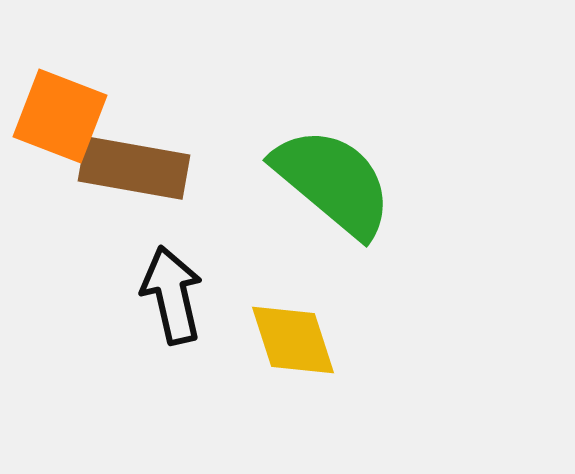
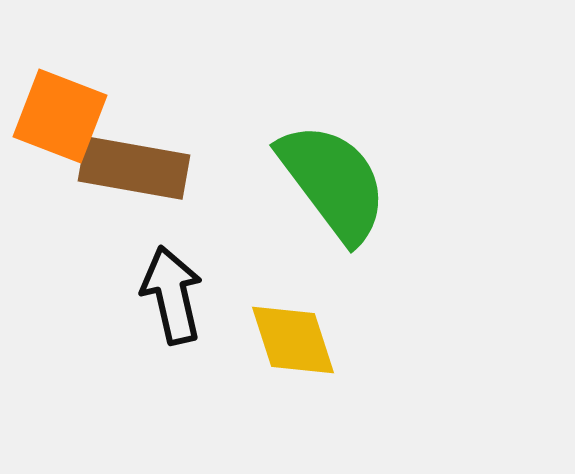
green semicircle: rotated 13 degrees clockwise
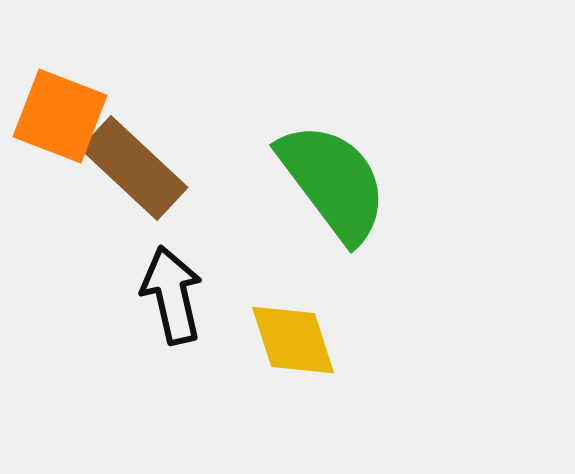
brown rectangle: rotated 33 degrees clockwise
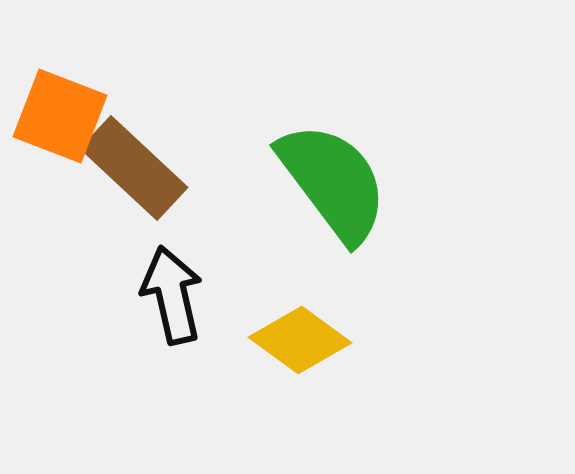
yellow diamond: moved 7 px right; rotated 36 degrees counterclockwise
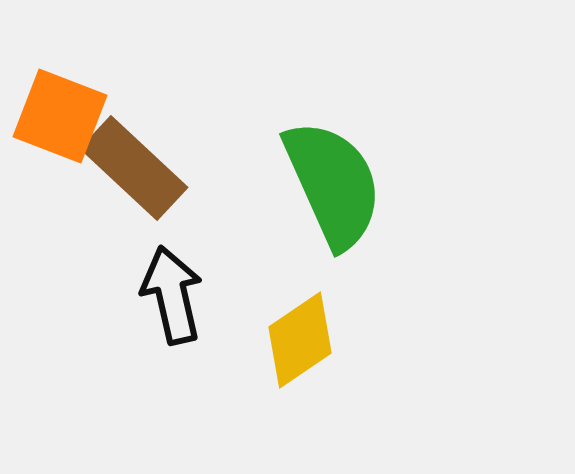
green semicircle: moved 2 px down; rotated 13 degrees clockwise
yellow diamond: rotated 70 degrees counterclockwise
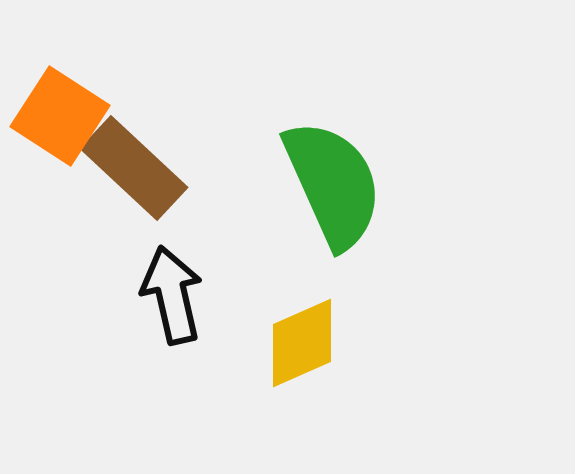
orange square: rotated 12 degrees clockwise
yellow diamond: moved 2 px right, 3 px down; rotated 10 degrees clockwise
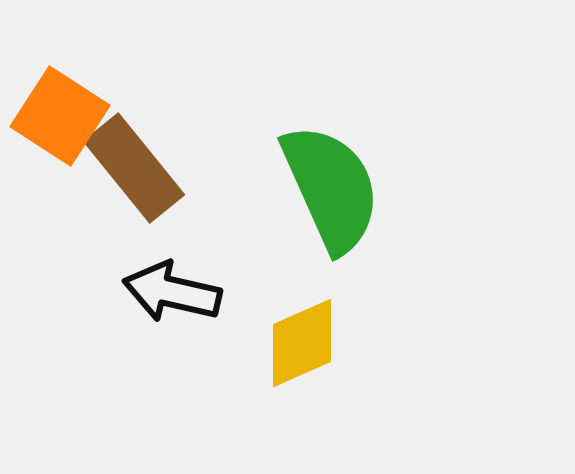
brown rectangle: rotated 8 degrees clockwise
green semicircle: moved 2 px left, 4 px down
black arrow: moved 3 px up; rotated 64 degrees counterclockwise
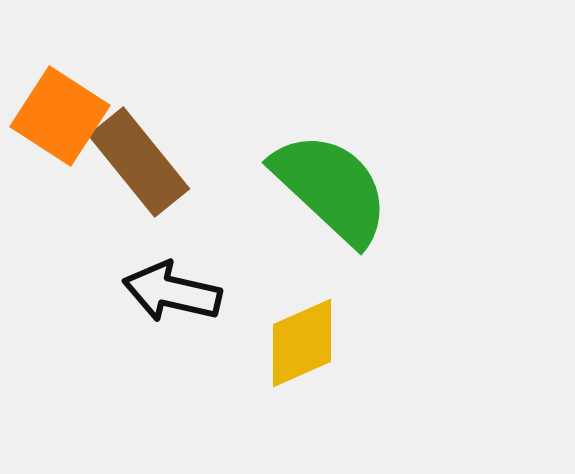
brown rectangle: moved 5 px right, 6 px up
green semicircle: rotated 23 degrees counterclockwise
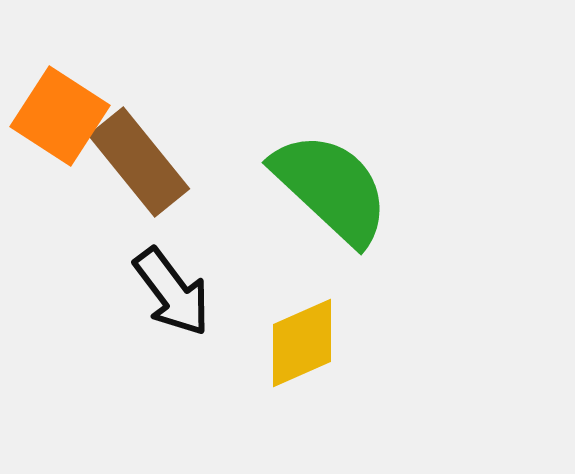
black arrow: rotated 140 degrees counterclockwise
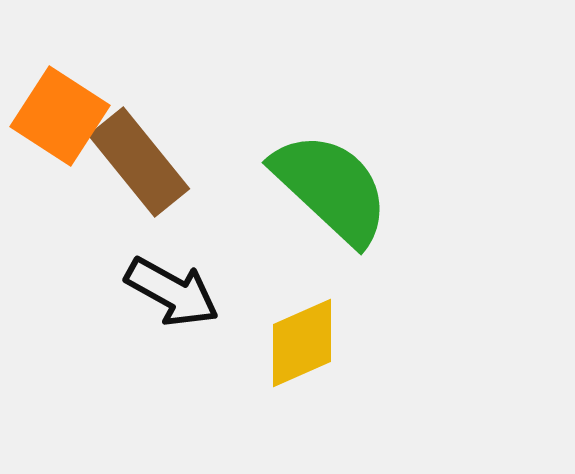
black arrow: rotated 24 degrees counterclockwise
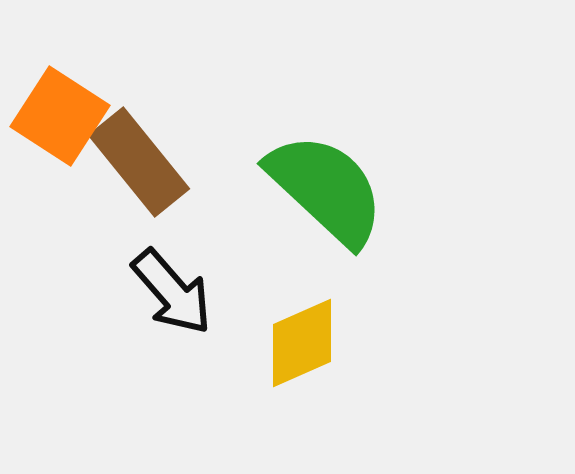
green semicircle: moved 5 px left, 1 px down
black arrow: rotated 20 degrees clockwise
